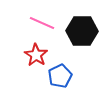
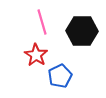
pink line: moved 1 px up; rotated 50 degrees clockwise
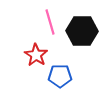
pink line: moved 8 px right
blue pentagon: rotated 25 degrees clockwise
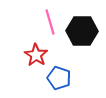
blue pentagon: moved 1 px left, 2 px down; rotated 20 degrees clockwise
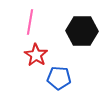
pink line: moved 20 px left; rotated 25 degrees clockwise
blue pentagon: rotated 15 degrees counterclockwise
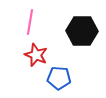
red star: rotated 10 degrees counterclockwise
